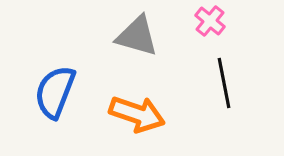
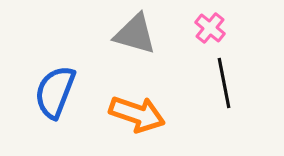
pink cross: moved 7 px down
gray triangle: moved 2 px left, 2 px up
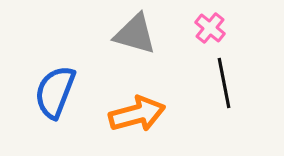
orange arrow: rotated 34 degrees counterclockwise
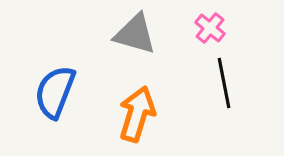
orange arrow: rotated 58 degrees counterclockwise
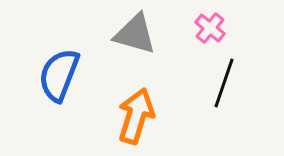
black line: rotated 30 degrees clockwise
blue semicircle: moved 4 px right, 17 px up
orange arrow: moved 1 px left, 2 px down
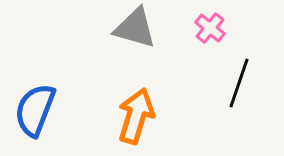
gray triangle: moved 6 px up
blue semicircle: moved 24 px left, 35 px down
black line: moved 15 px right
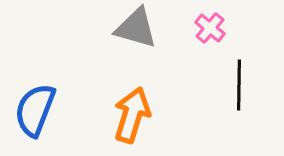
gray triangle: moved 1 px right
black line: moved 2 px down; rotated 18 degrees counterclockwise
orange arrow: moved 4 px left, 1 px up
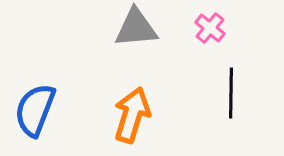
gray triangle: rotated 21 degrees counterclockwise
black line: moved 8 px left, 8 px down
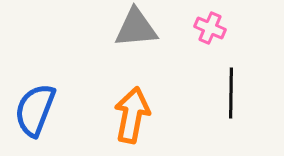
pink cross: rotated 16 degrees counterclockwise
orange arrow: rotated 6 degrees counterclockwise
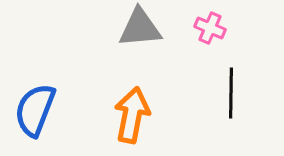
gray triangle: moved 4 px right
